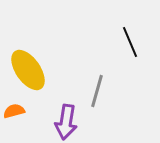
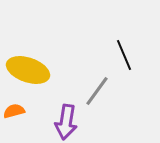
black line: moved 6 px left, 13 px down
yellow ellipse: rotated 36 degrees counterclockwise
gray line: rotated 20 degrees clockwise
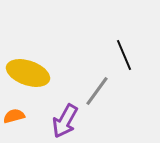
yellow ellipse: moved 3 px down
orange semicircle: moved 5 px down
purple arrow: moved 1 px left, 1 px up; rotated 20 degrees clockwise
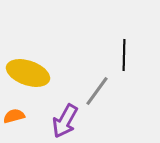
black line: rotated 24 degrees clockwise
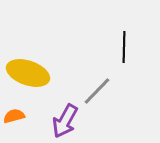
black line: moved 8 px up
gray line: rotated 8 degrees clockwise
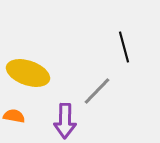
black line: rotated 16 degrees counterclockwise
orange semicircle: rotated 25 degrees clockwise
purple arrow: rotated 28 degrees counterclockwise
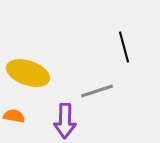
gray line: rotated 28 degrees clockwise
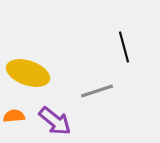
orange semicircle: rotated 15 degrees counterclockwise
purple arrow: moved 10 px left; rotated 52 degrees counterclockwise
